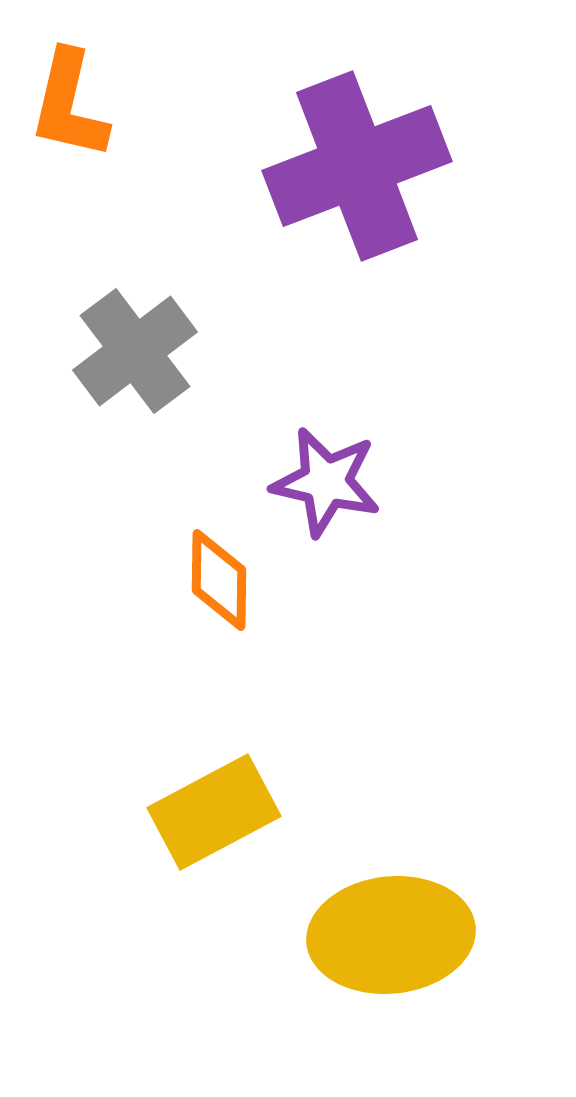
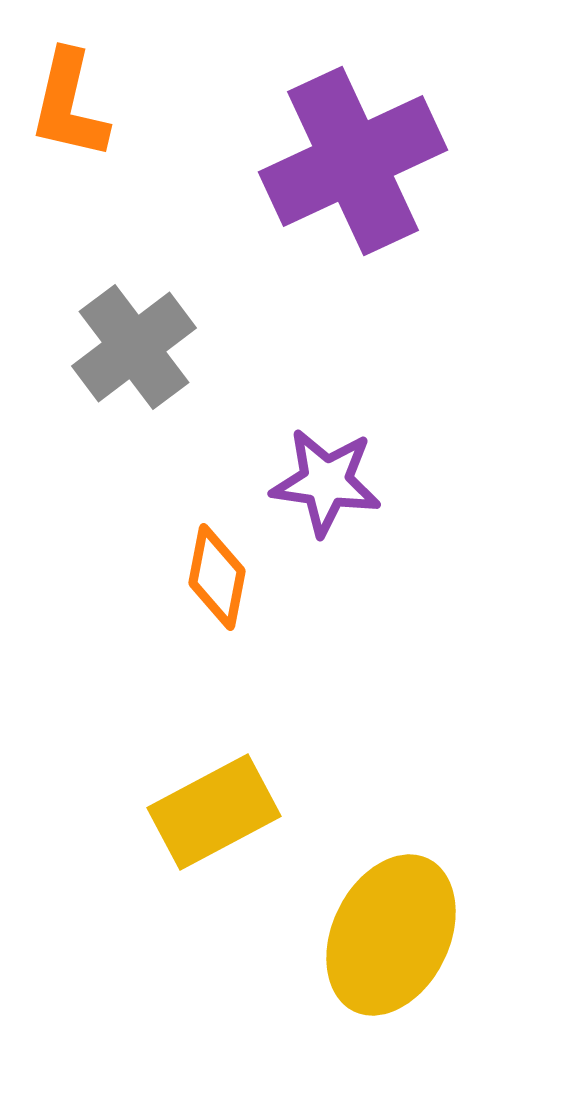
purple cross: moved 4 px left, 5 px up; rotated 4 degrees counterclockwise
gray cross: moved 1 px left, 4 px up
purple star: rotated 5 degrees counterclockwise
orange diamond: moved 2 px left, 3 px up; rotated 10 degrees clockwise
yellow ellipse: rotated 58 degrees counterclockwise
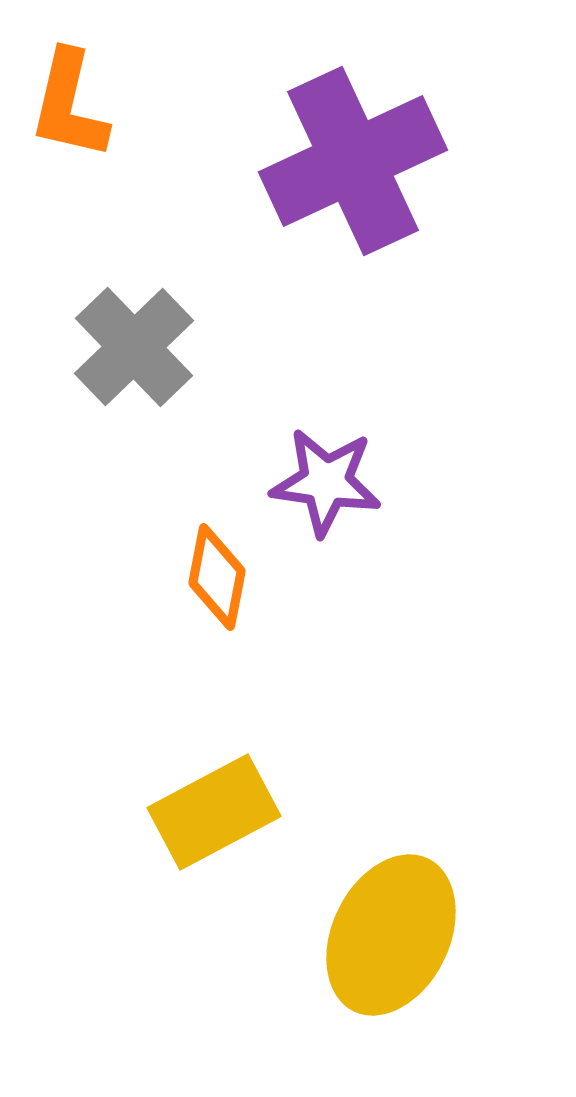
gray cross: rotated 7 degrees counterclockwise
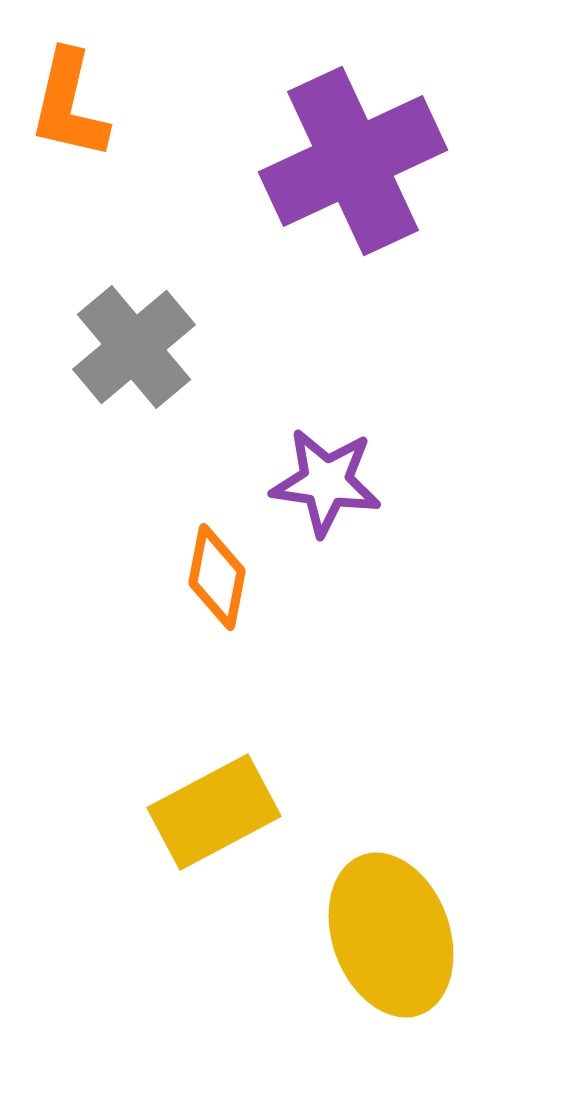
gray cross: rotated 4 degrees clockwise
yellow ellipse: rotated 46 degrees counterclockwise
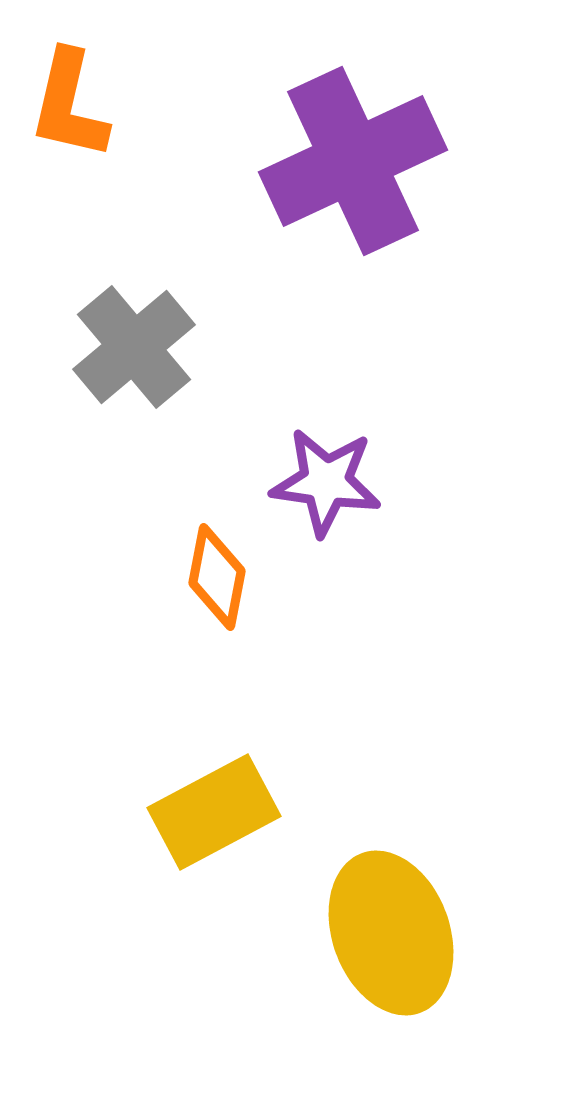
yellow ellipse: moved 2 px up
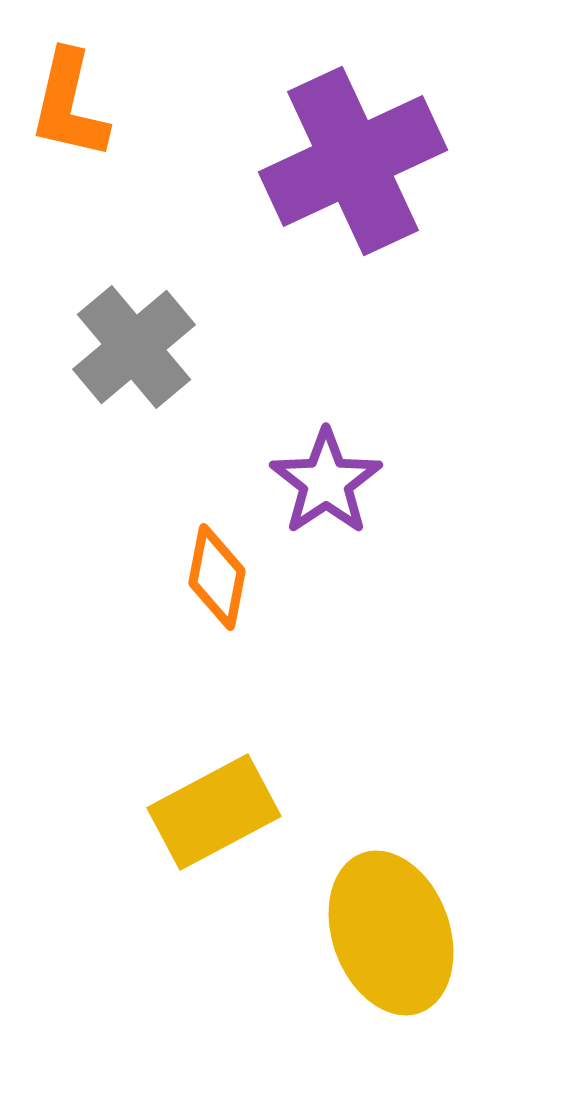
purple star: rotated 30 degrees clockwise
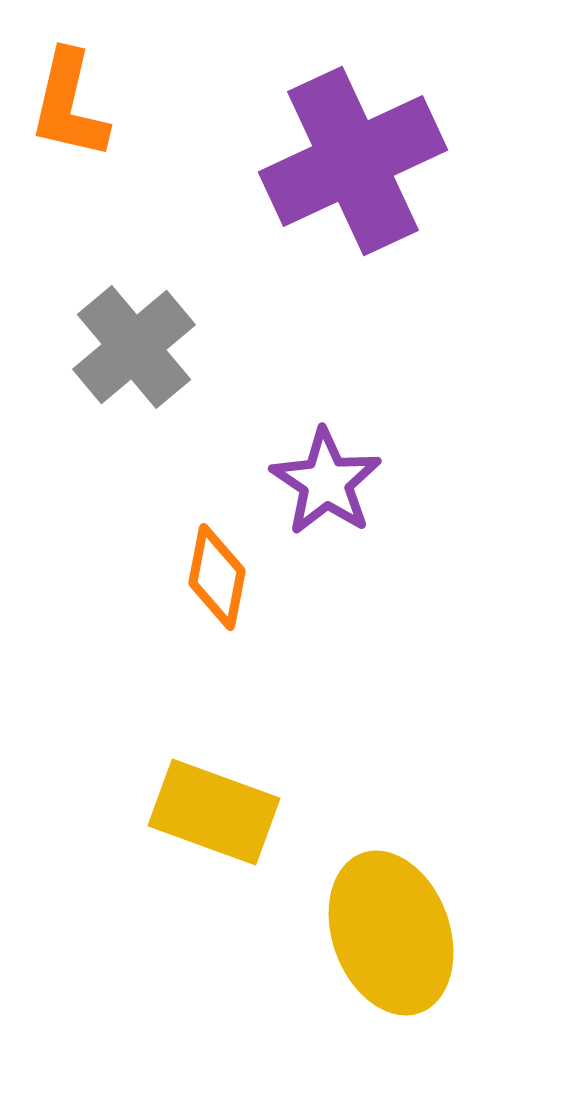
purple star: rotated 4 degrees counterclockwise
yellow rectangle: rotated 48 degrees clockwise
